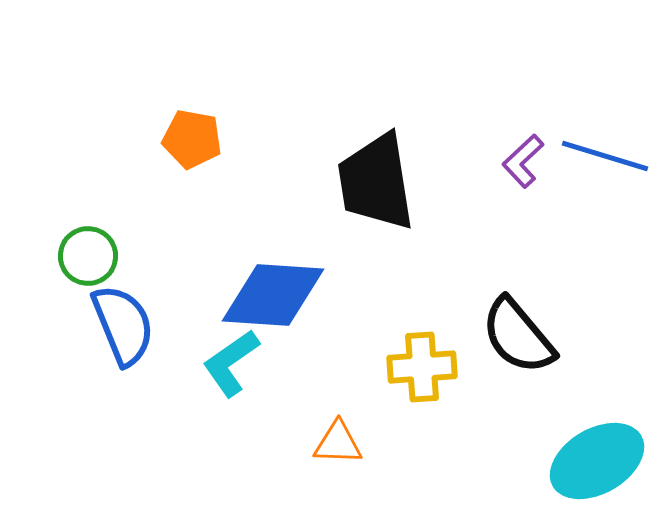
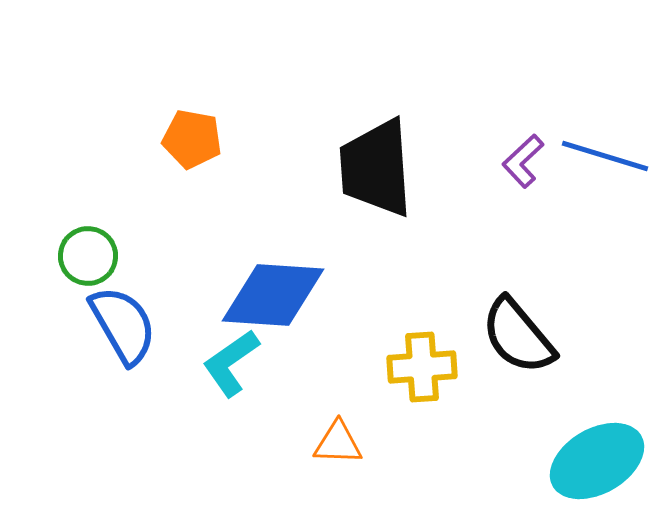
black trapezoid: moved 14 px up; rotated 5 degrees clockwise
blue semicircle: rotated 8 degrees counterclockwise
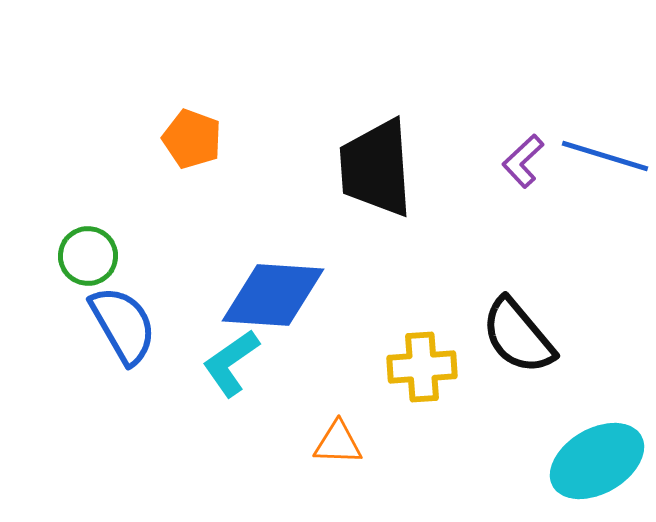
orange pentagon: rotated 10 degrees clockwise
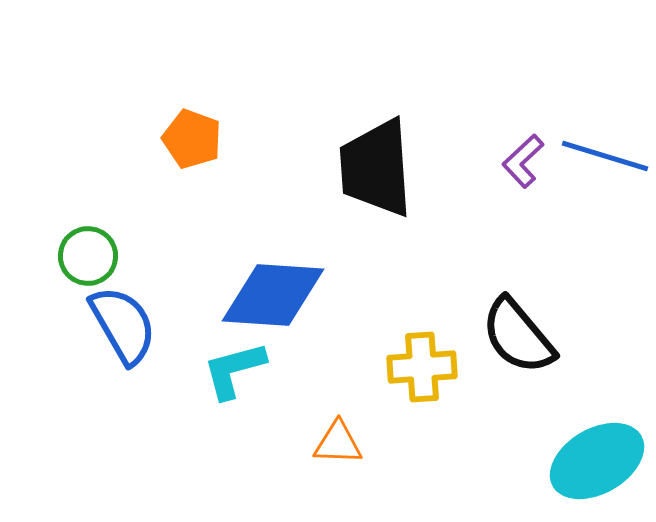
cyan L-shape: moved 3 px right, 7 px down; rotated 20 degrees clockwise
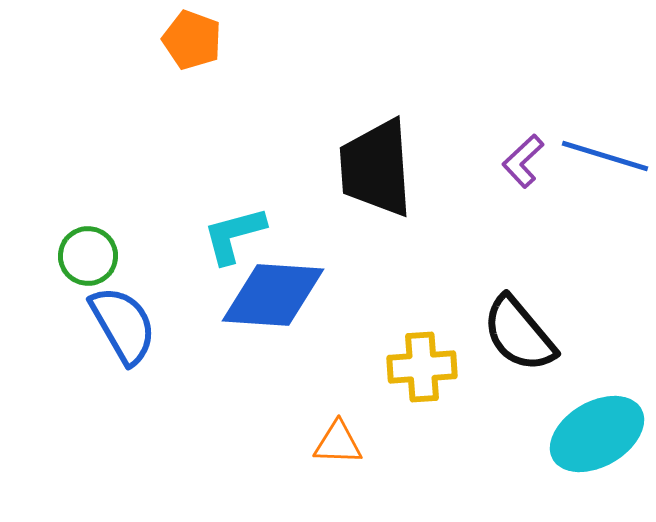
orange pentagon: moved 99 px up
black semicircle: moved 1 px right, 2 px up
cyan L-shape: moved 135 px up
cyan ellipse: moved 27 px up
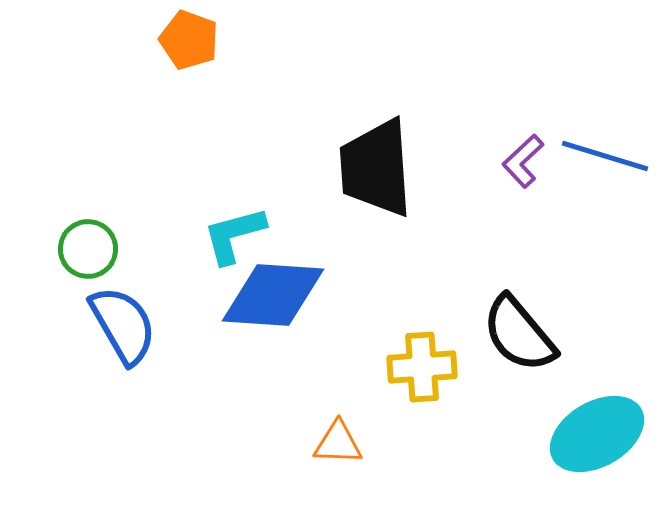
orange pentagon: moved 3 px left
green circle: moved 7 px up
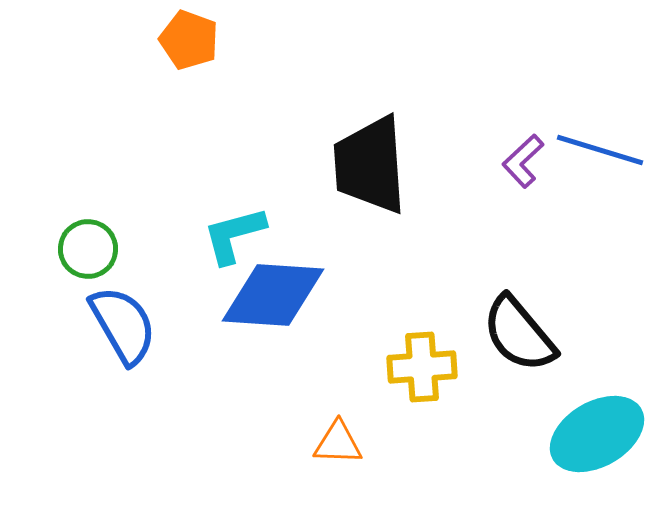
blue line: moved 5 px left, 6 px up
black trapezoid: moved 6 px left, 3 px up
